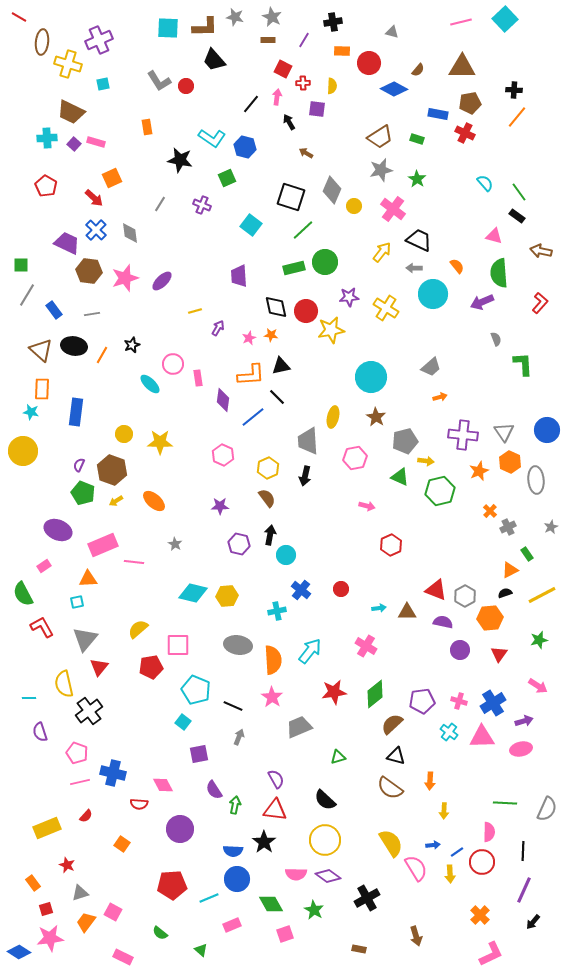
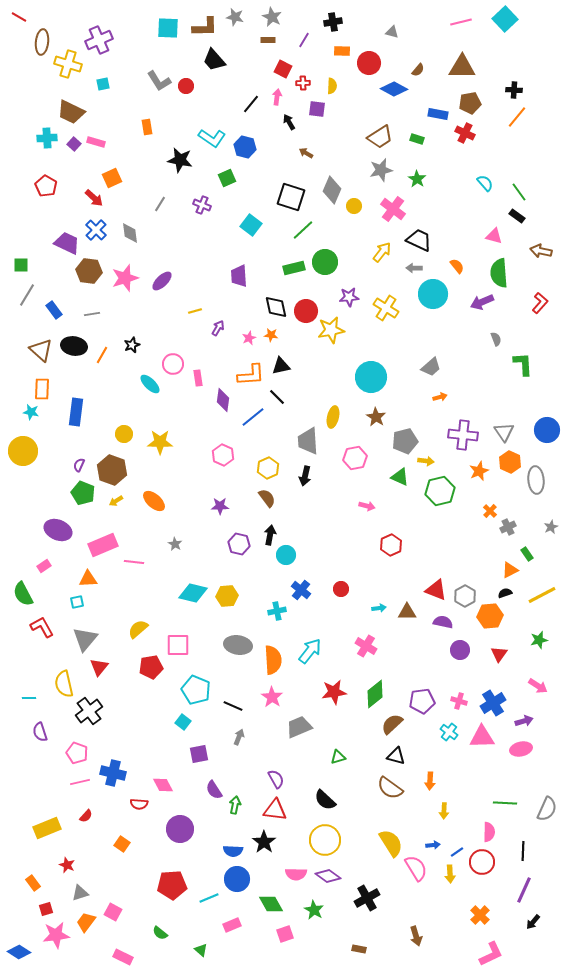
orange hexagon at (490, 618): moved 2 px up
pink star at (50, 938): moved 6 px right, 3 px up
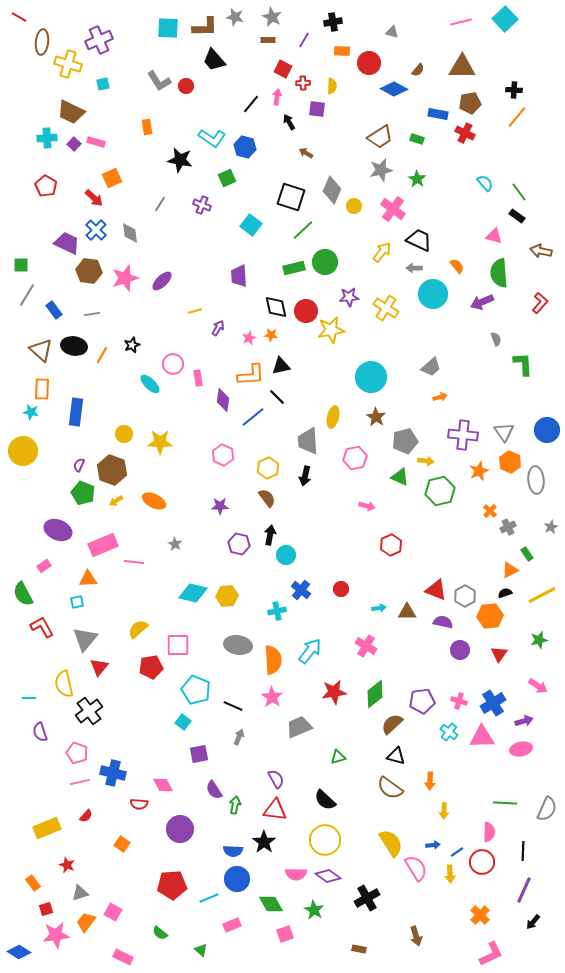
orange ellipse at (154, 501): rotated 15 degrees counterclockwise
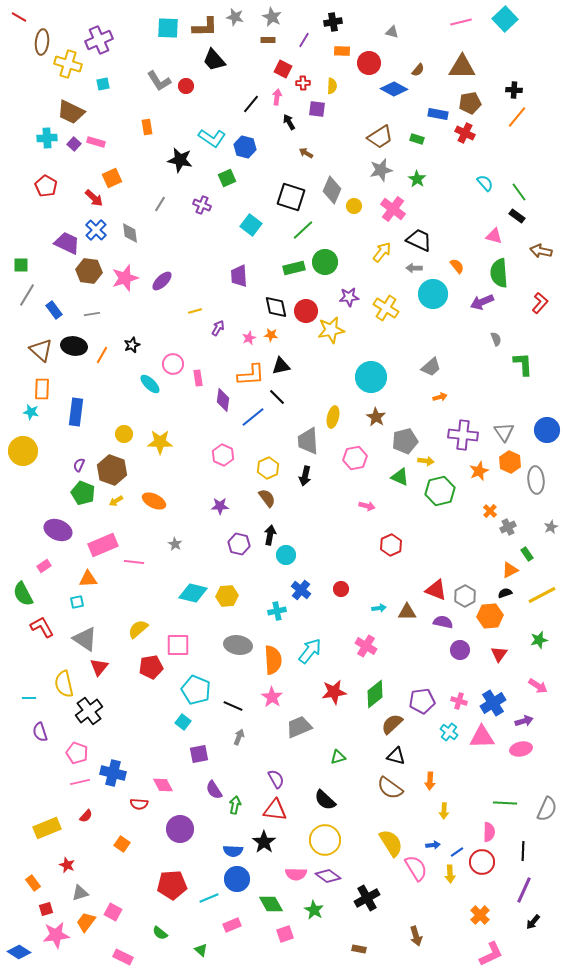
gray triangle at (85, 639): rotated 36 degrees counterclockwise
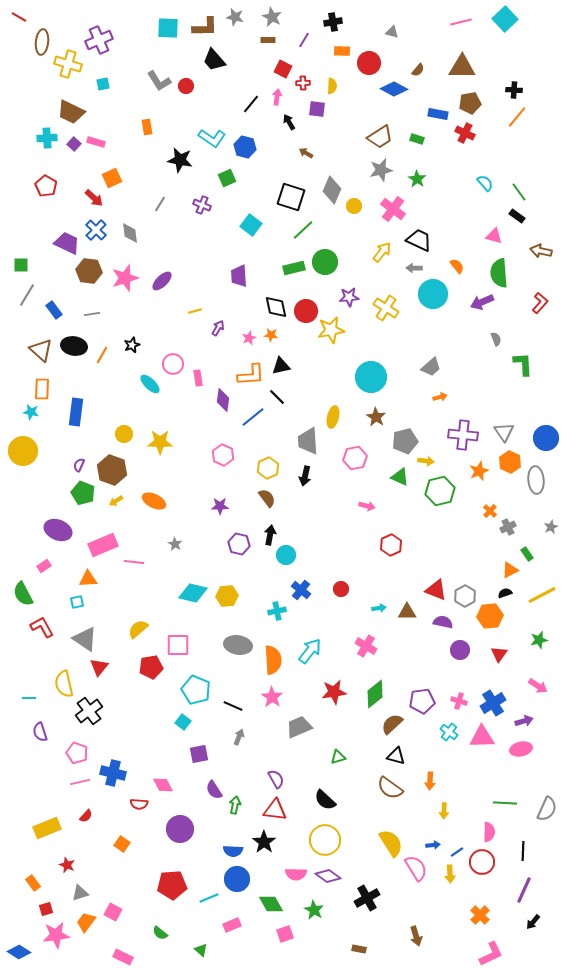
blue circle at (547, 430): moved 1 px left, 8 px down
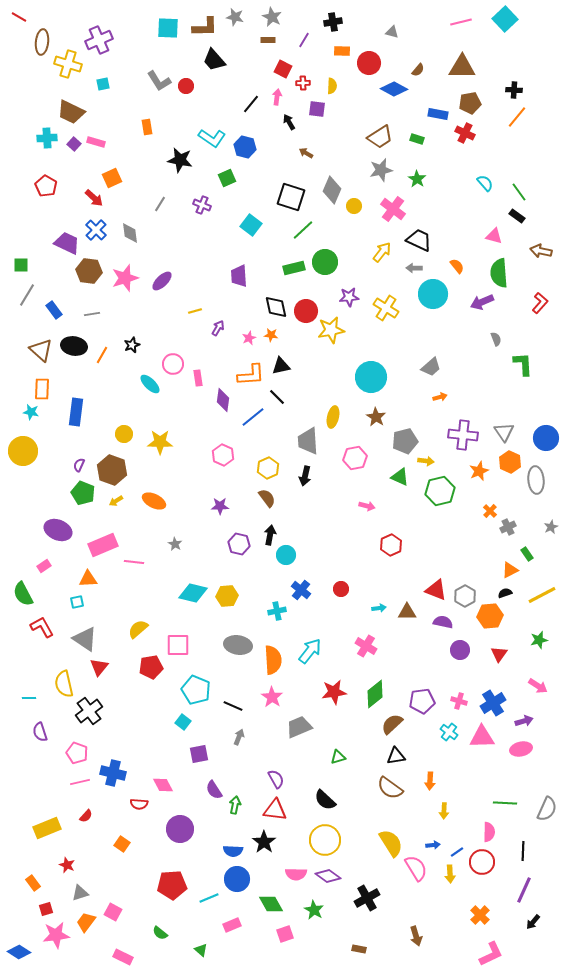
black triangle at (396, 756): rotated 24 degrees counterclockwise
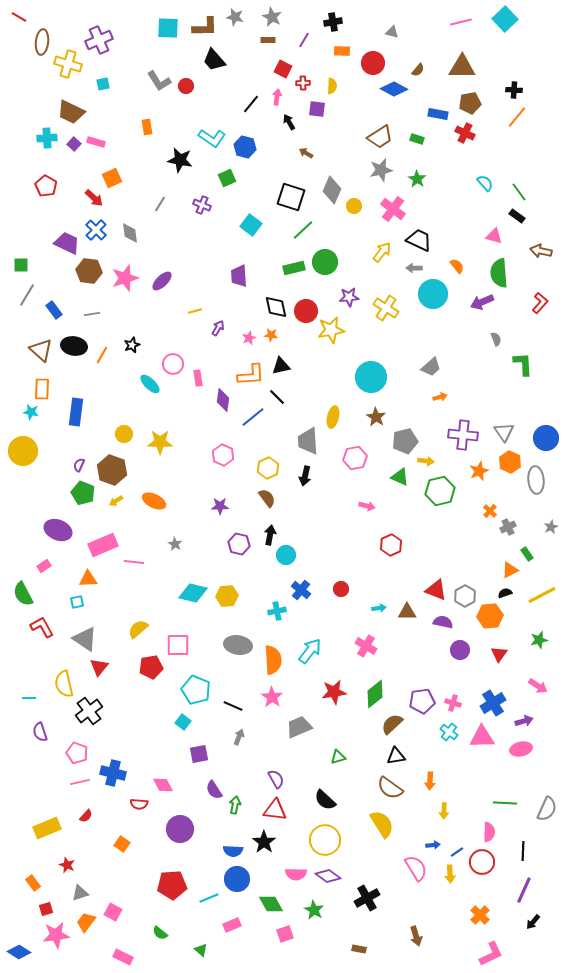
red circle at (369, 63): moved 4 px right
pink cross at (459, 701): moved 6 px left, 2 px down
yellow semicircle at (391, 843): moved 9 px left, 19 px up
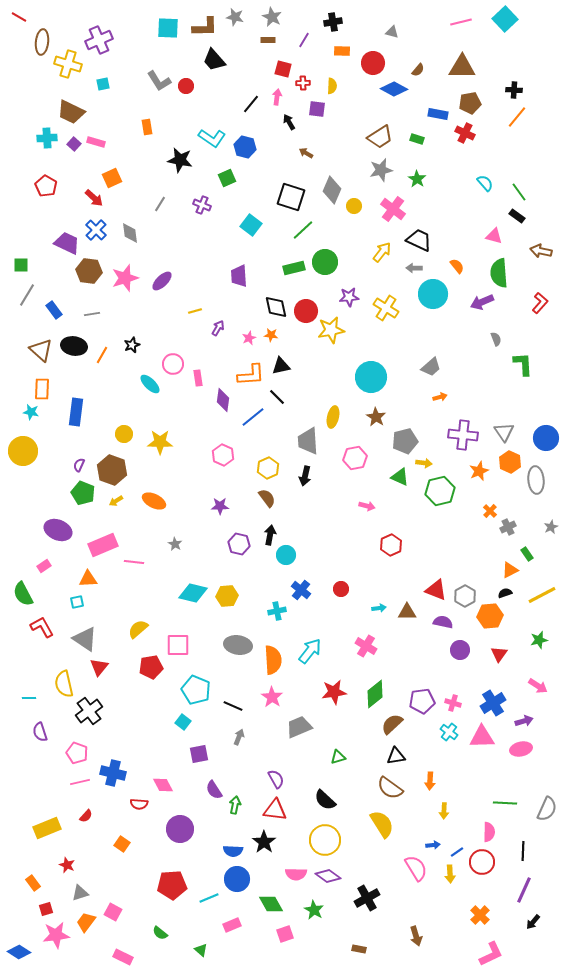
red square at (283, 69): rotated 12 degrees counterclockwise
yellow arrow at (426, 461): moved 2 px left, 2 px down
